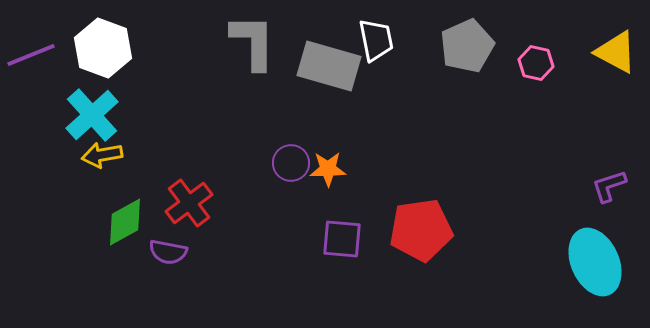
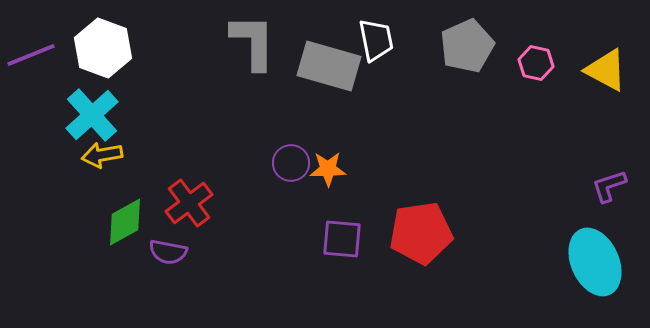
yellow triangle: moved 10 px left, 18 px down
red pentagon: moved 3 px down
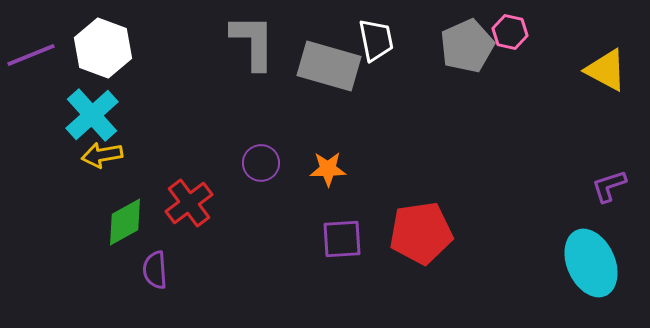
pink hexagon: moved 26 px left, 31 px up
purple circle: moved 30 px left
purple square: rotated 9 degrees counterclockwise
purple semicircle: moved 13 px left, 18 px down; rotated 75 degrees clockwise
cyan ellipse: moved 4 px left, 1 px down
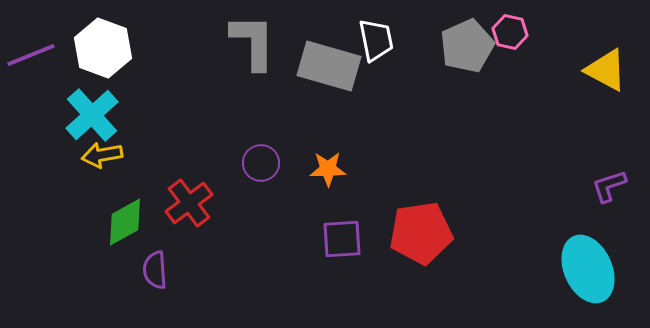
cyan ellipse: moved 3 px left, 6 px down
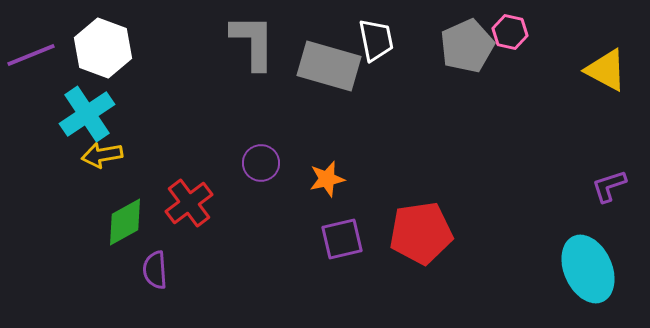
cyan cross: moved 5 px left, 1 px up; rotated 8 degrees clockwise
orange star: moved 1 px left, 10 px down; rotated 12 degrees counterclockwise
purple square: rotated 9 degrees counterclockwise
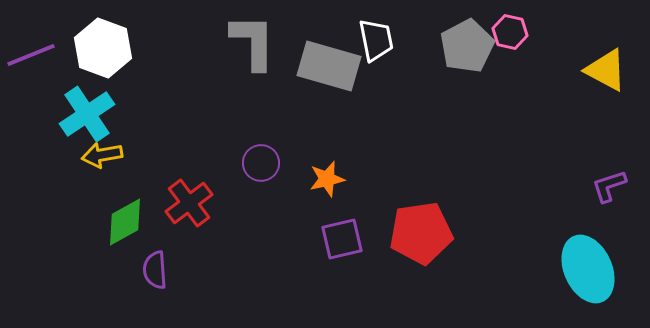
gray pentagon: rotated 4 degrees counterclockwise
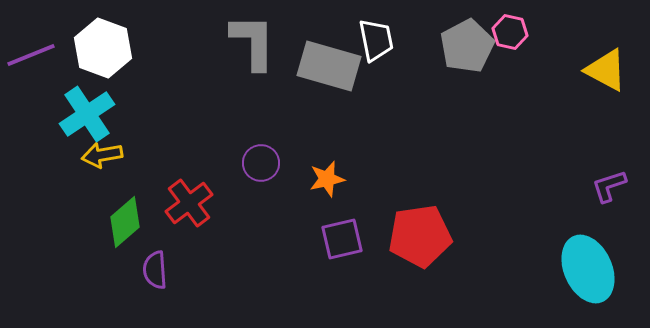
green diamond: rotated 12 degrees counterclockwise
red pentagon: moved 1 px left, 3 px down
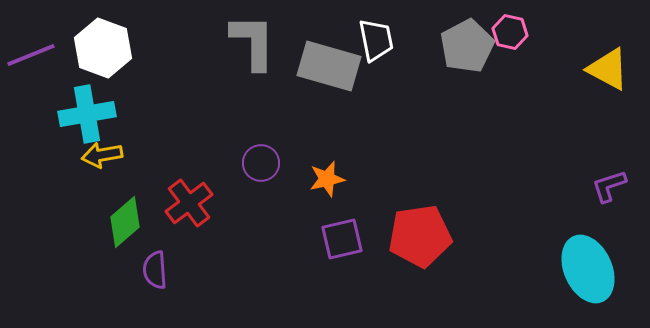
yellow triangle: moved 2 px right, 1 px up
cyan cross: rotated 24 degrees clockwise
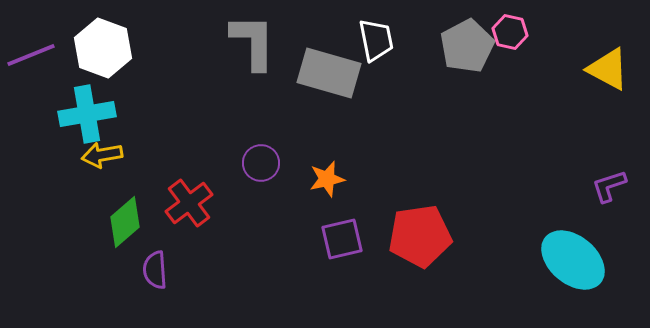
gray rectangle: moved 7 px down
cyan ellipse: moved 15 px left, 9 px up; rotated 26 degrees counterclockwise
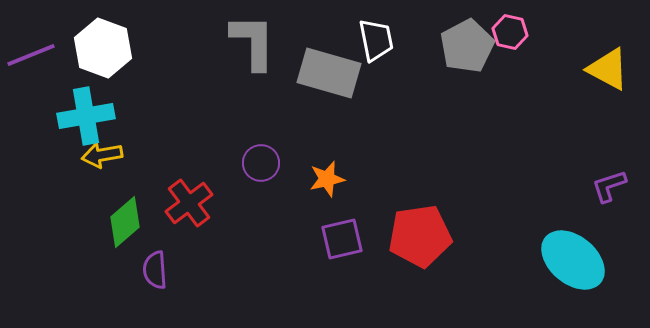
cyan cross: moved 1 px left, 2 px down
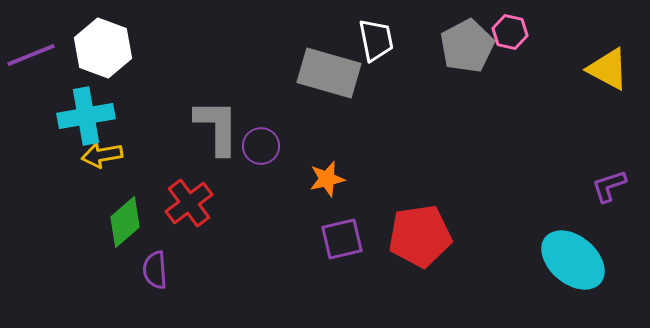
gray L-shape: moved 36 px left, 85 px down
purple circle: moved 17 px up
